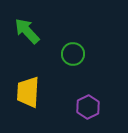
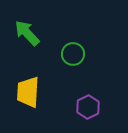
green arrow: moved 2 px down
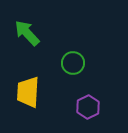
green circle: moved 9 px down
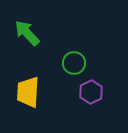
green circle: moved 1 px right
purple hexagon: moved 3 px right, 15 px up
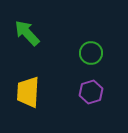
green circle: moved 17 px right, 10 px up
purple hexagon: rotated 10 degrees clockwise
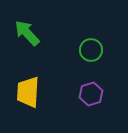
green circle: moved 3 px up
purple hexagon: moved 2 px down
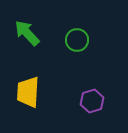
green circle: moved 14 px left, 10 px up
purple hexagon: moved 1 px right, 7 px down
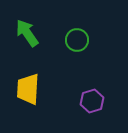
green arrow: rotated 8 degrees clockwise
yellow trapezoid: moved 3 px up
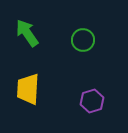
green circle: moved 6 px right
